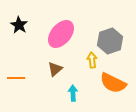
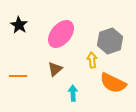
orange line: moved 2 px right, 2 px up
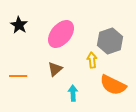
orange semicircle: moved 2 px down
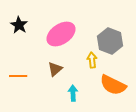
pink ellipse: rotated 16 degrees clockwise
gray hexagon: rotated 20 degrees counterclockwise
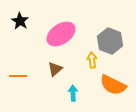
black star: moved 1 px right, 4 px up
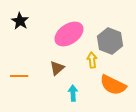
pink ellipse: moved 8 px right
brown triangle: moved 2 px right, 1 px up
orange line: moved 1 px right
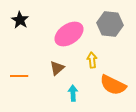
black star: moved 1 px up
gray hexagon: moved 17 px up; rotated 15 degrees counterclockwise
